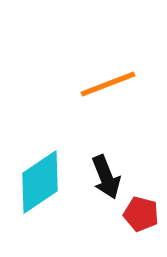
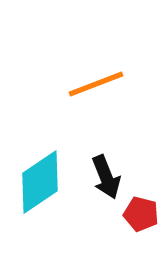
orange line: moved 12 px left
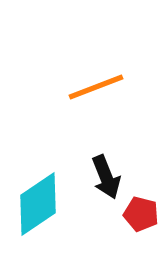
orange line: moved 3 px down
cyan diamond: moved 2 px left, 22 px down
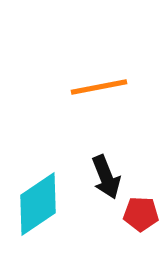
orange line: moved 3 px right; rotated 10 degrees clockwise
red pentagon: rotated 12 degrees counterclockwise
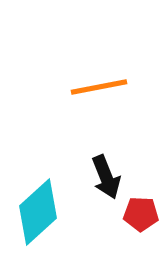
cyan diamond: moved 8 px down; rotated 8 degrees counterclockwise
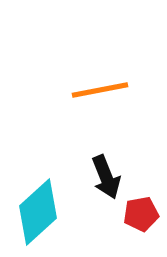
orange line: moved 1 px right, 3 px down
red pentagon: rotated 12 degrees counterclockwise
